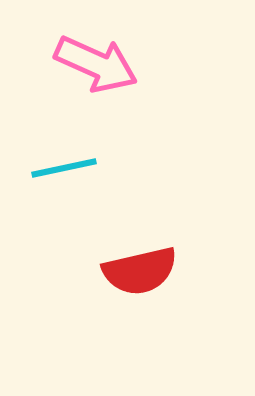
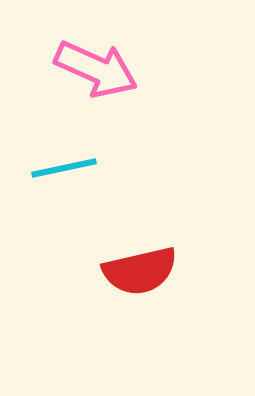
pink arrow: moved 5 px down
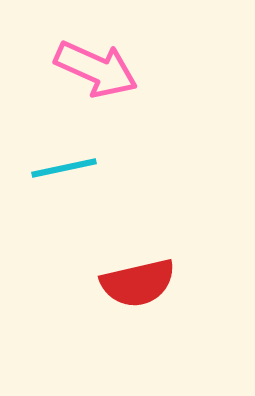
red semicircle: moved 2 px left, 12 px down
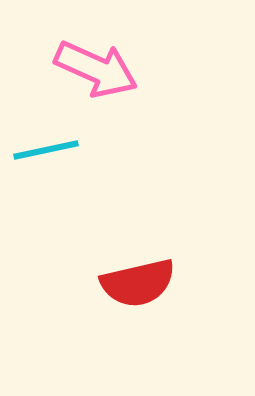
cyan line: moved 18 px left, 18 px up
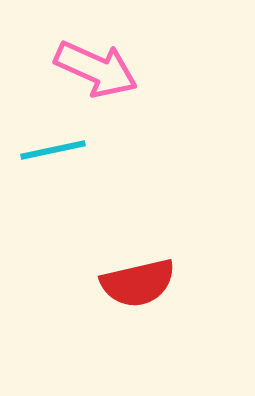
cyan line: moved 7 px right
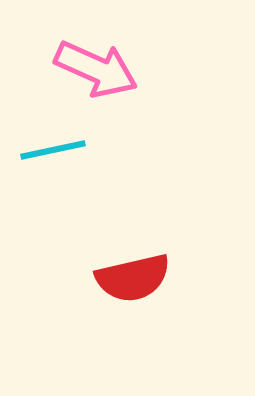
red semicircle: moved 5 px left, 5 px up
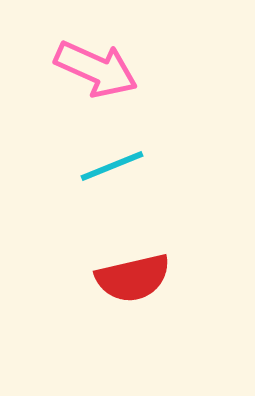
cyan line: moved 59 px right, 16 px down; rotated 10 degrees counterclockwise
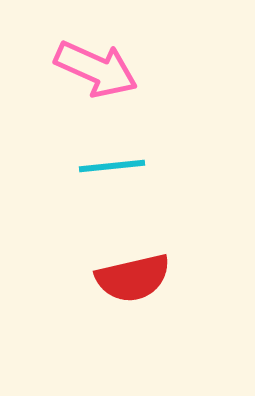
cyan line: rotated 16 degrees clockwise
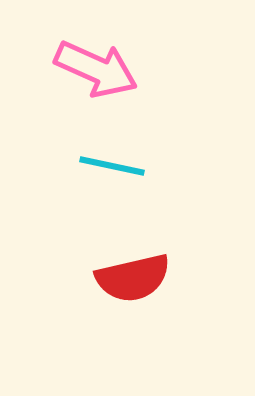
cyan line: rotated 18 degrees clockwise
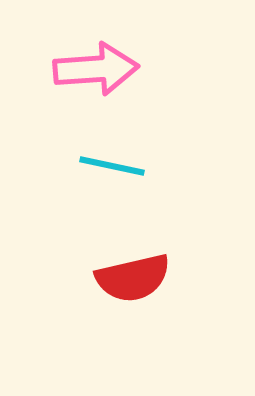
pink arrow: rotated 28 degrees counterclockwise
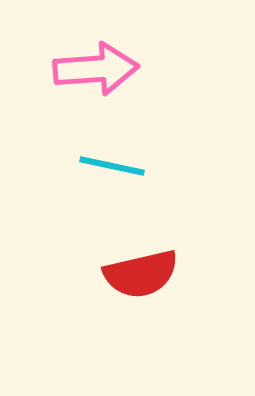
red semicircle: moved 8 px right, 4 px up
